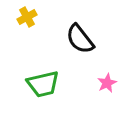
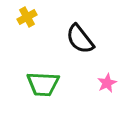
green trapezoid: rotated 16 degrees clockwise
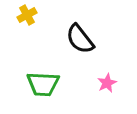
yellow cross: moved 2 px up
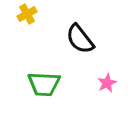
yellow cross: moved 1 px up
green trapezoid: moved 1 px right
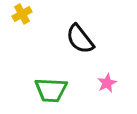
yellow cross: moved 5 px left
green trapezoid: moved 7 px right, 6 px down
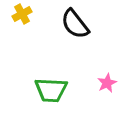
black semicircle: moved 5 px left, 15 px up
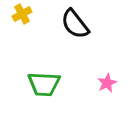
green trapezoid: moved 7 px left, 6 px up
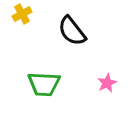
black semicircle: moved 3 px left, 7 px down
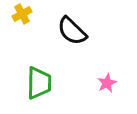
black semicircle: rotated 8 degrees counterclockwise
green trapezoid: moved 5 px left, 1 px up; rotated 92 degrees counterclockwise
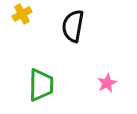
black semicircle: moved 1 px right, 5 px up; rotated 56 degrees clockwise
green trapezoid: moved 2 px right, 2 px down
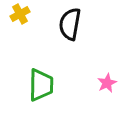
yellow cross: moved 2 px left
black semicircle: moved 3 px left, 2 px up
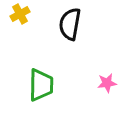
pink star: rotated 18 degrees clockwise
